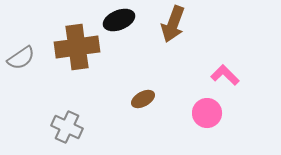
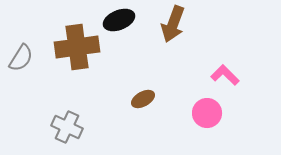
gray semicircle: rotated 24 degrees counterclockwise
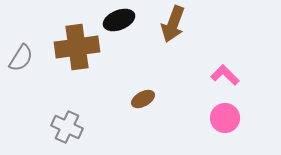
pink circle: moved 18 px right, 5 px down
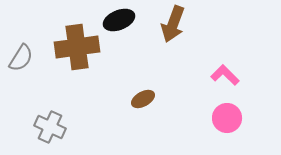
pink circle: moved 2 px right
gray cross: moved 17 px left
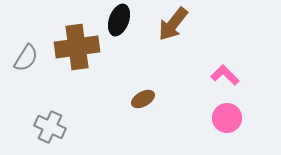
black ellipse: rotated 48 degrees counterclockwise
brown arrow: rotated 18 degrees clockwise
gray semicircle: moved 5 px right
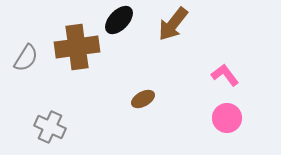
black ellipse: rotated 24 degrees clockwise
pink L-shape: rotated 8 degrees clockwise
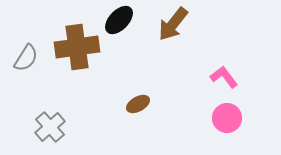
pink L-shape: moved 1 px left, 2 px down
brown ellipse: moved 5 px left, 5 px down
gray cross: rotated 24 degrees clockwise
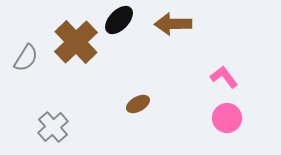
brown arrow: rotated 51 degrees clockwise
brown cross: moved 1 px left, 5 px up; rotated 36 degrees counterclockwise
gray cross: moved 3 px right
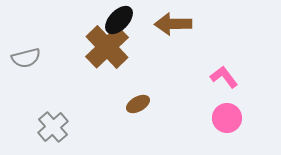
brown cross: moved 31 px right, 5 px down
gray semicircle: rotated 44 degrees clockwise
